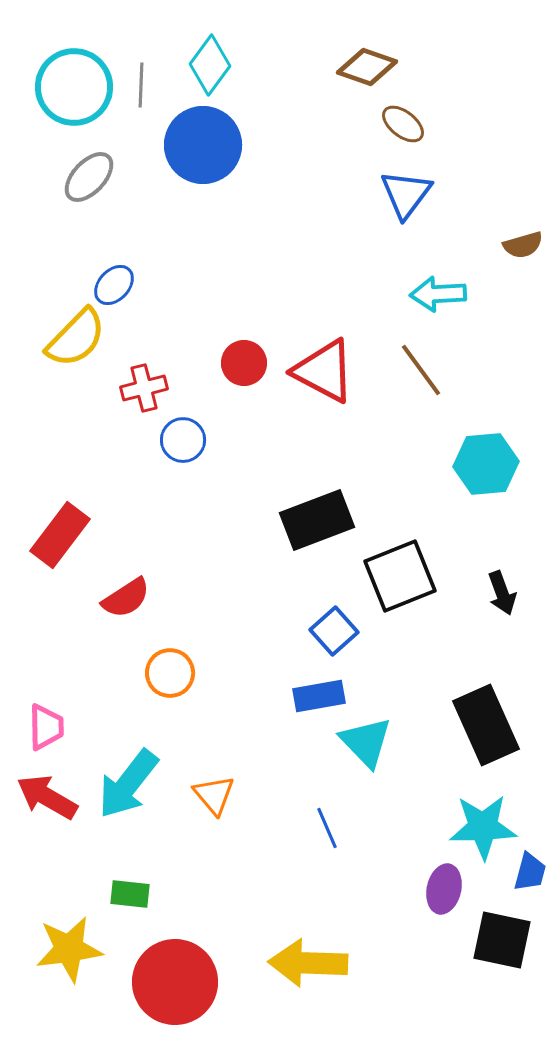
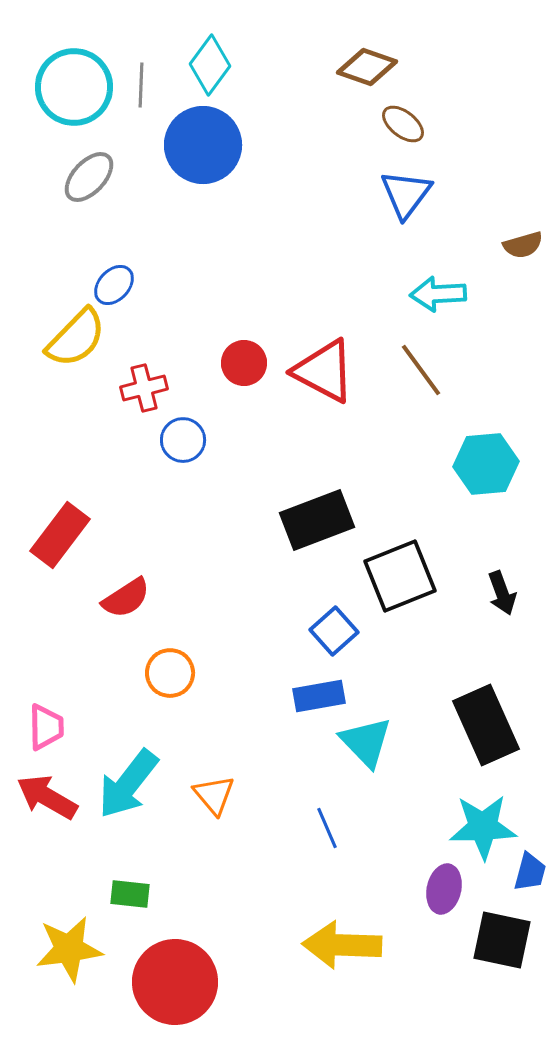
yellow arrow at (308, 963): moved 34 px right, 18 px up
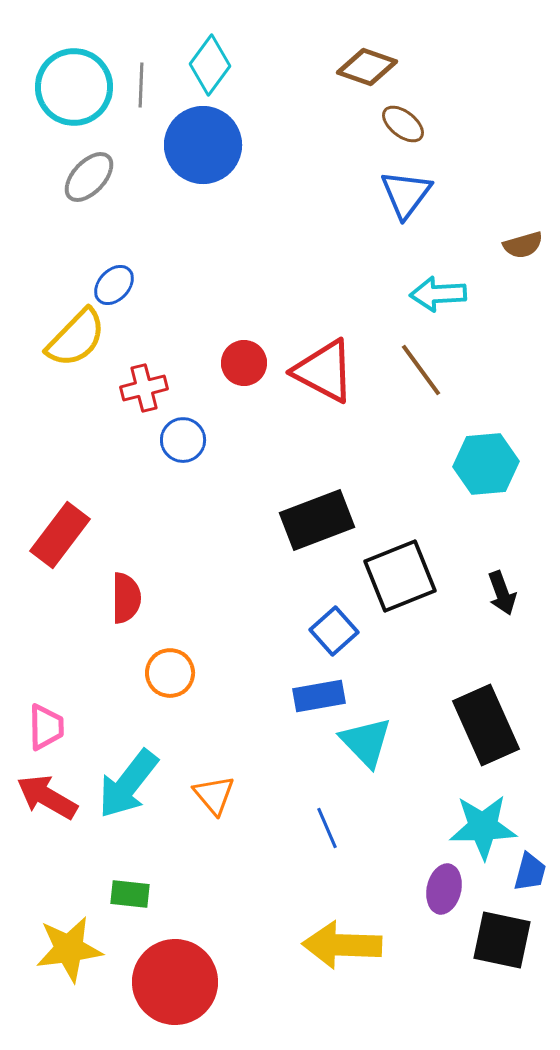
red semicircle at (126, 598): rotated 57 degrees counterclockwise
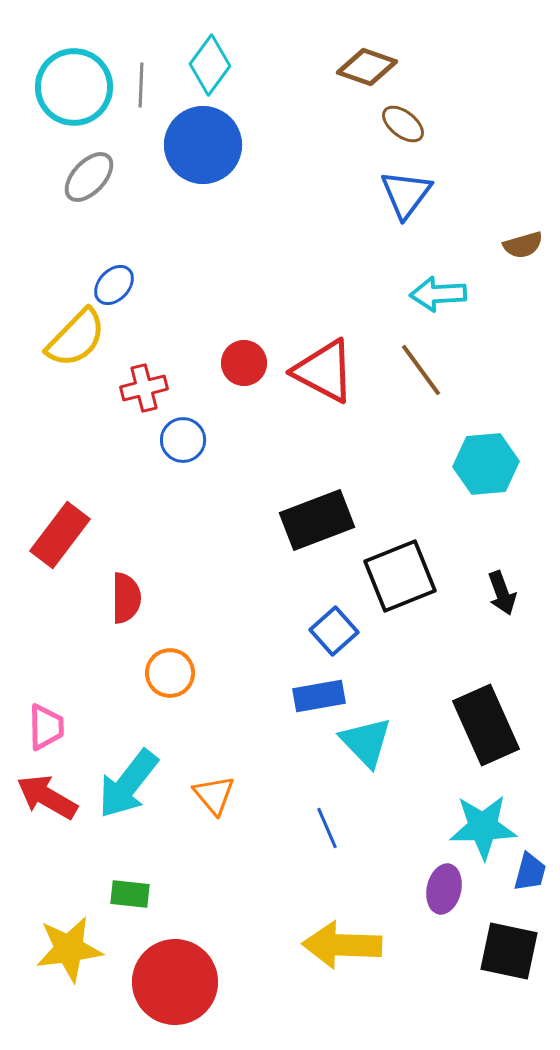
black square at (502, 940): moved 7 px right, 11 px down
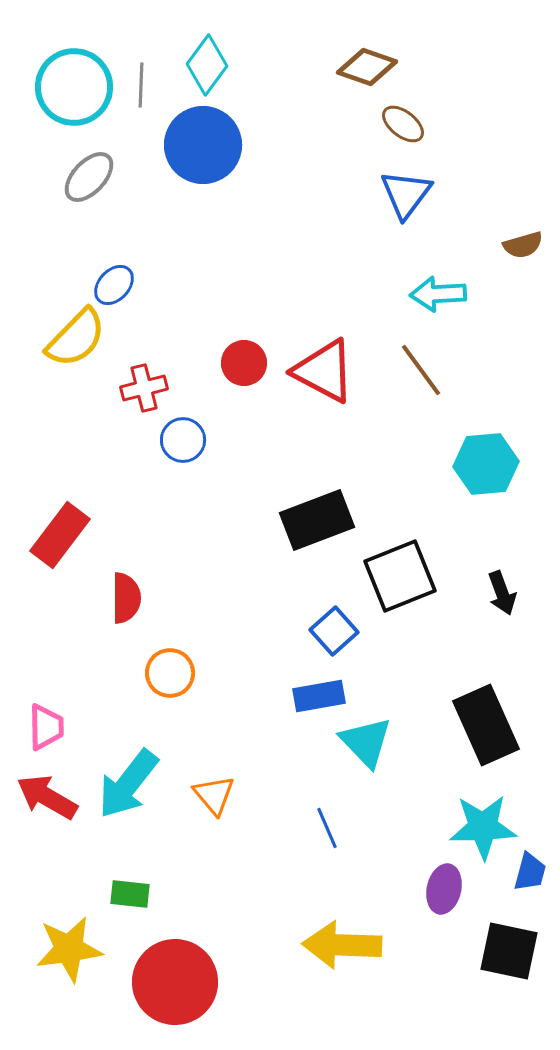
cyan diamond at (210, 65): moved 3 px left
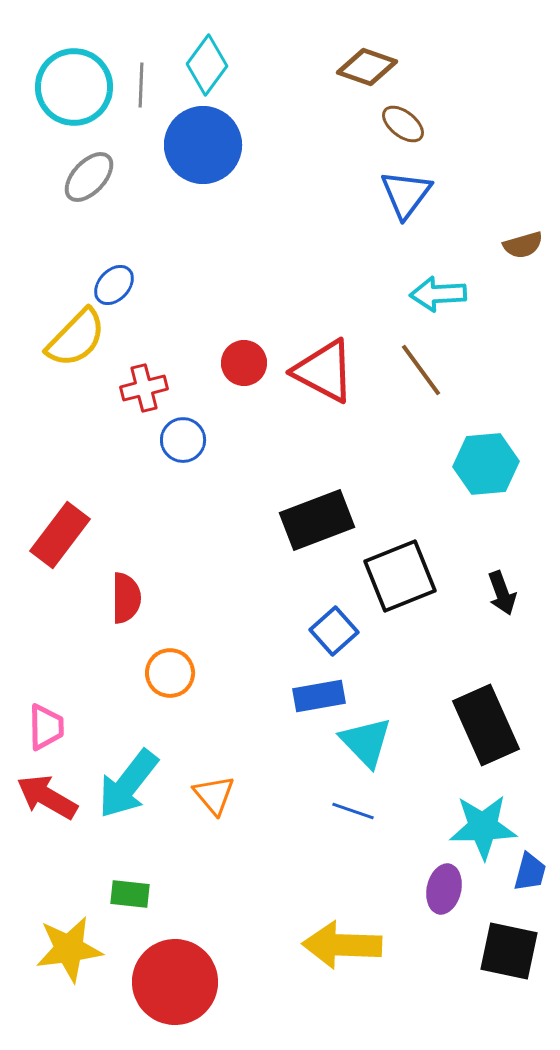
blue line at (327, 828): moved 26 px right, 17 px up; rotated 48 degrees counterclockwise
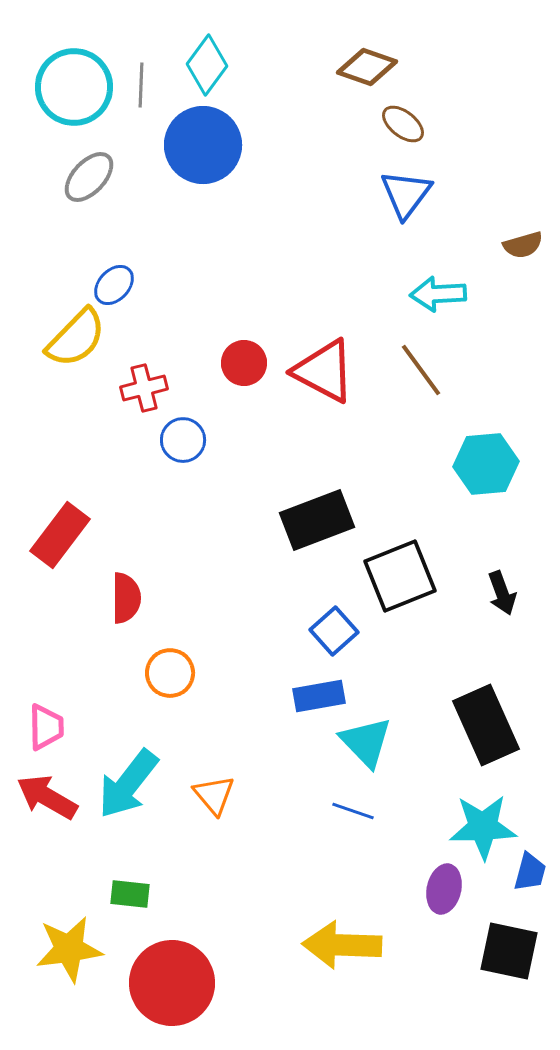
red circle at (175, 982): moved 3 px left, 1 px down
